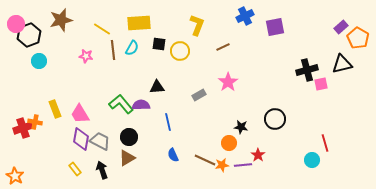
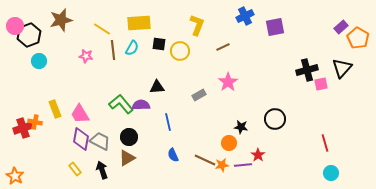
pink circle at (16, 24): moved 1 px left, 2 px down
black triangle at (342, 64): moved 4 px down; rotated 35 degrees counterclockwise
cyan circle at (312, 160): moved 19 px right, 13 px down
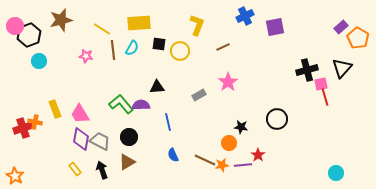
black circle at (275, 119): moved 2 px right
red line at (325, 143): moved 46 px up
brown triangle at (127, 158): moved 4 px down
cyan circle at (331, 173): moved 5 px right
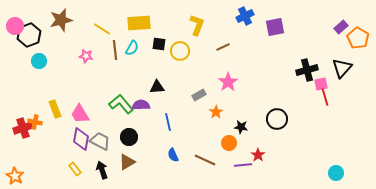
brown line at (113, 50): moved 2 px right
orange star at (222, 165): moved 6 px left, 53 px up; rotated 24 degrees counterclockwise
